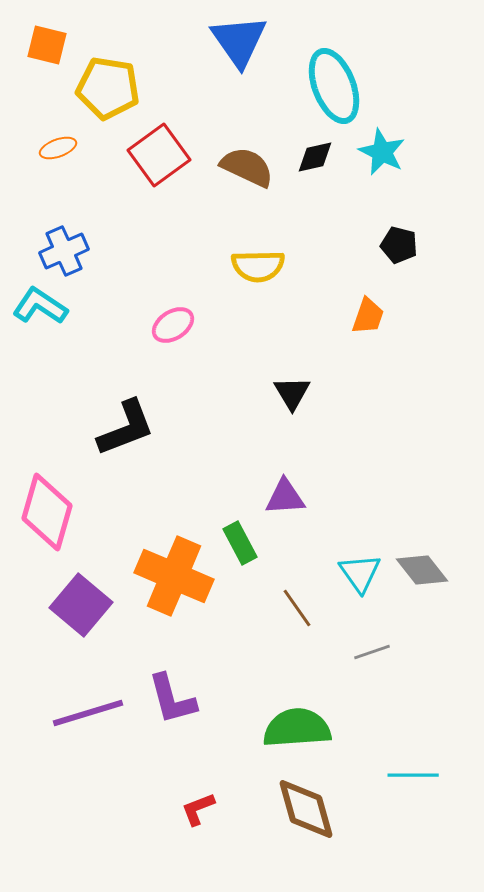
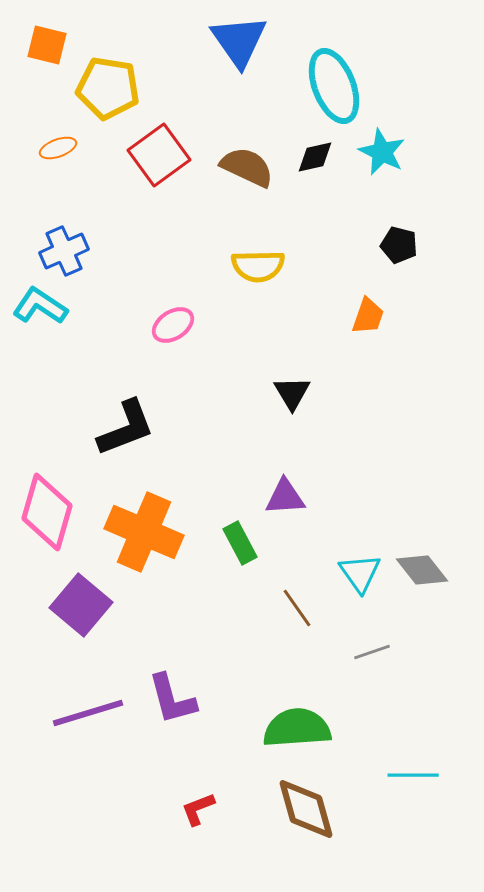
orange cross: moved 30 px left, 44 px up
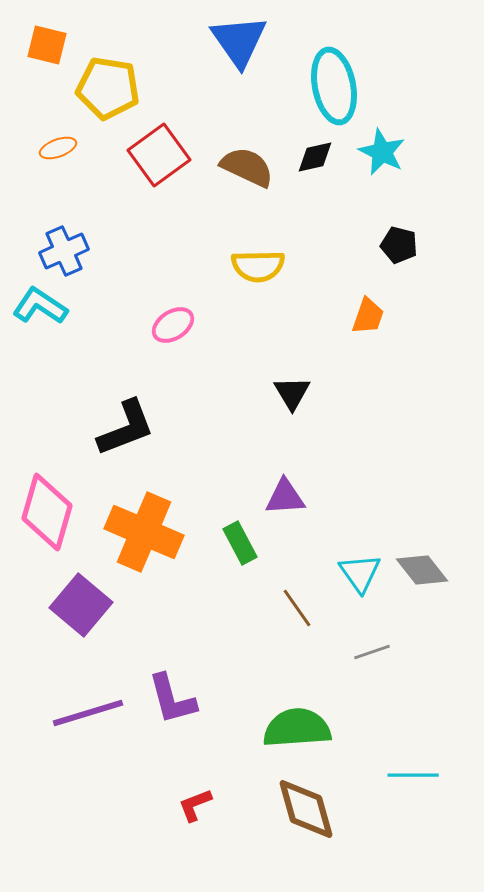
cyan ellipse: rotated 10 degrees clockwise
red L-shape: moved 3 px left, 4 px up
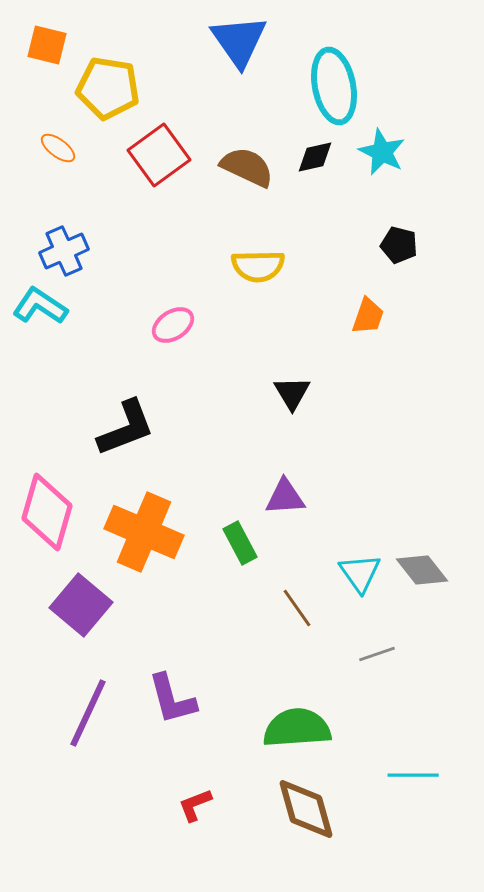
orange ellipse: rotated 57 degrees clockwise
gray line: moved 5 px right, 2 px down
purple line: rotated 48 degrees counterclockwise
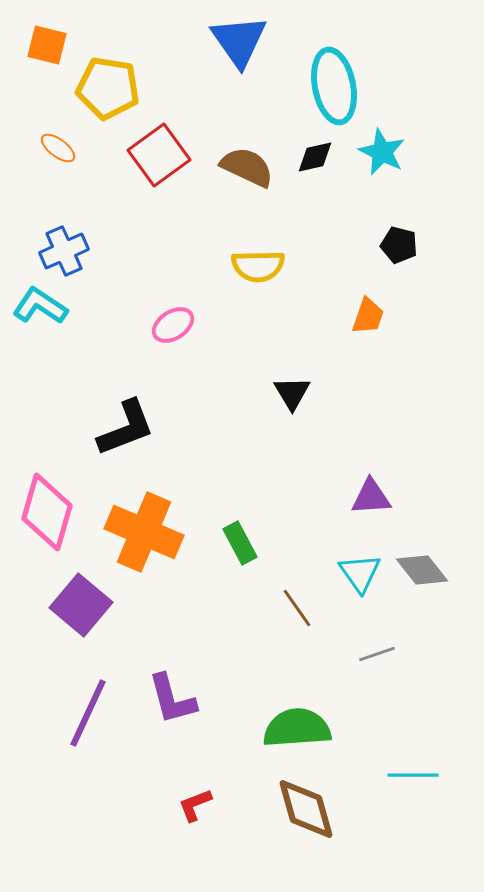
purple triangle: moved 86 px right
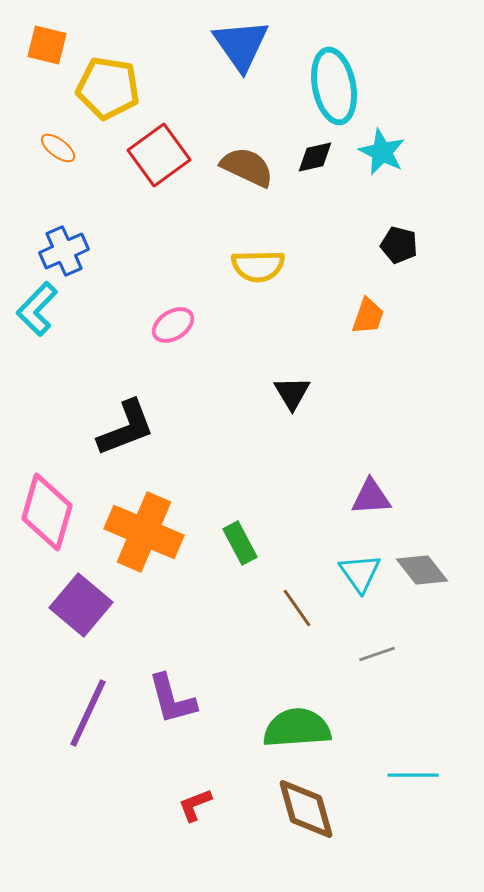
blue triangle: moved 2 px right, 4 px down
cyan L-shape: moved 3 px left, 3 px down; rotated 80 degrees counterclockwise
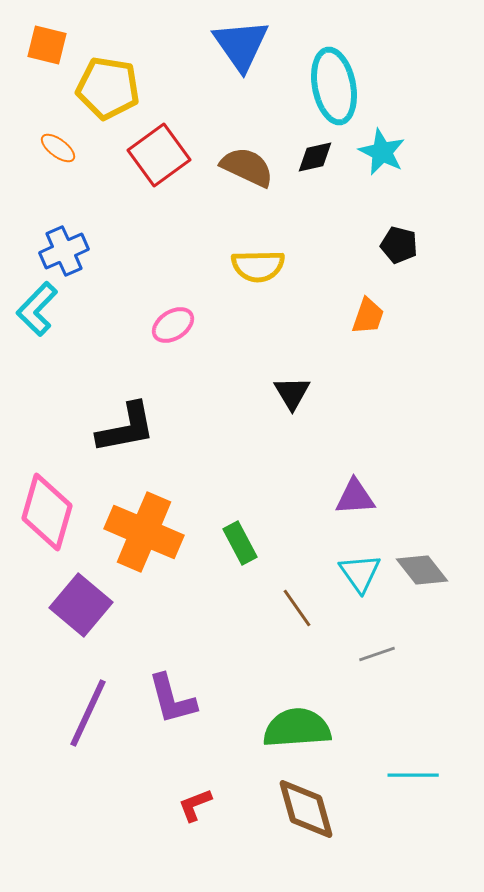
black L-shape: rotated 10 degrees clockwise
purple triangle: moved 16 px left
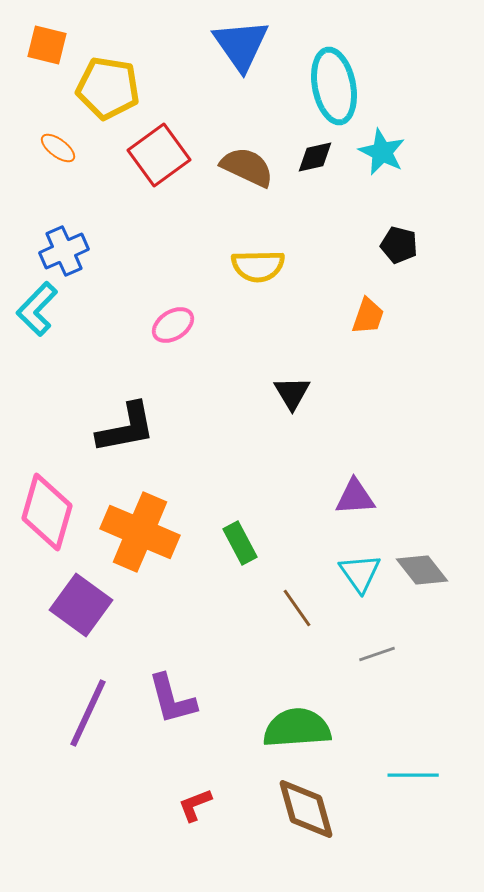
orange cross: moved 4 px left
purple square: rotated 4 degrees counterclockwise
